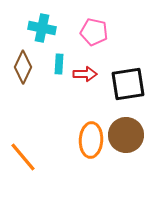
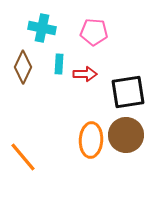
pink pentagon: rotated 8 degrees counterclockwise
black square: moved 8 px down
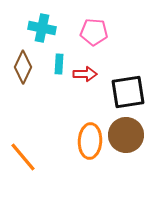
orange ellipse: moved 1 px left, 1 px down
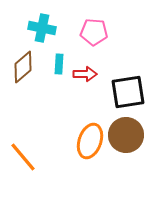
brown diamond: rotated 24 degrees clockwise
orange ellipse: rotated 16 degrees clockwise
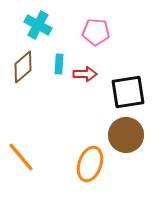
cyan cross: moved 4 px left, 3 px up; rotated 16 degrees clockwise
pink pentagon: moved 2 px right
orange ellipse: moved 23 px down
orange line: moved 2 px left
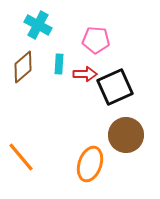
pink pentagon: moved 8 px down
black square: moved 13 px left, 5 px up; rotated 15 degrees counterclockwise
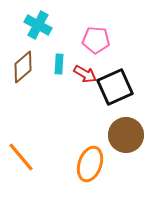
red arrow: rotated 30 degrees clockwise
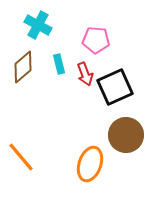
cyan rectangle: rotated 18 degrees counterclockwise
red arrow: rotated 40 degrees clockwise
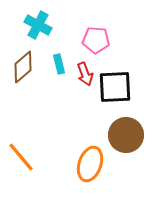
black square: rotated 21 degrees clockwise
